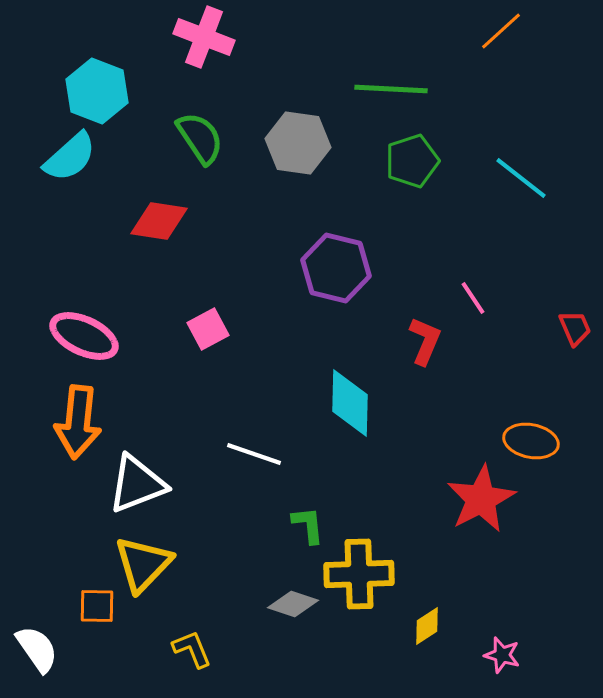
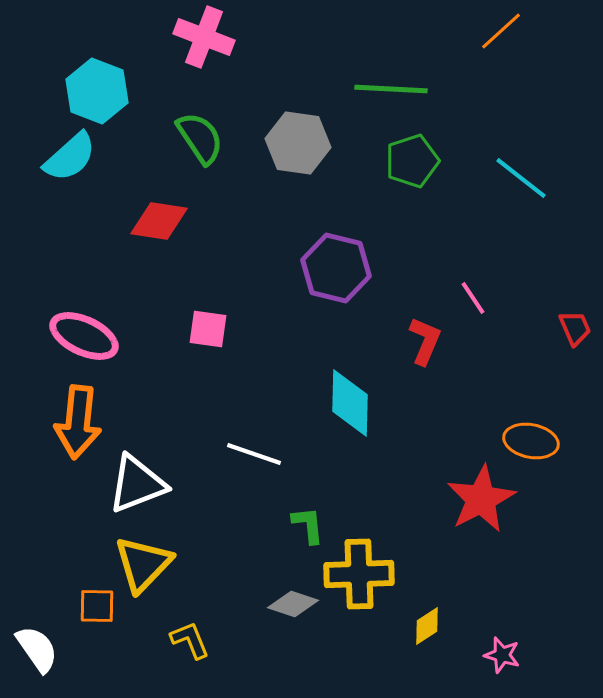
pink square: rotated 36 degrees clockwise
yellow L-shape: moved 2 px left, 9 px up
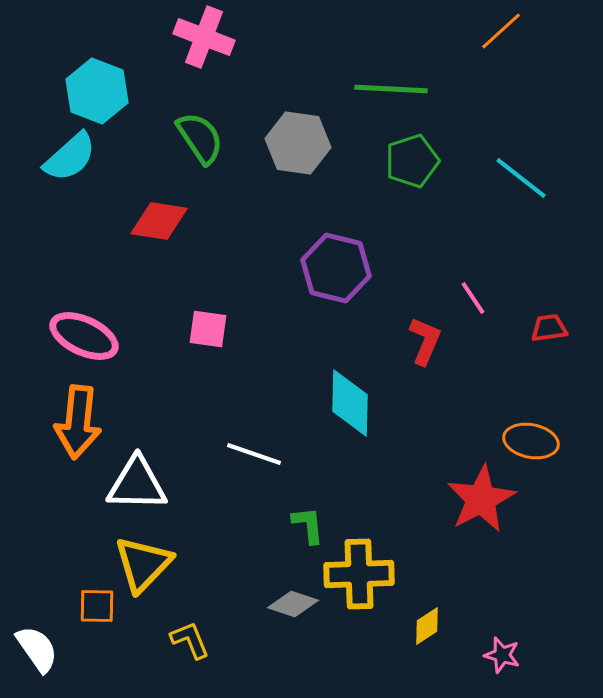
red trapezoid: moved 26 px left; rotated 75 degrees counterclockwise
white triangle: rotated 22 degrees clockwise
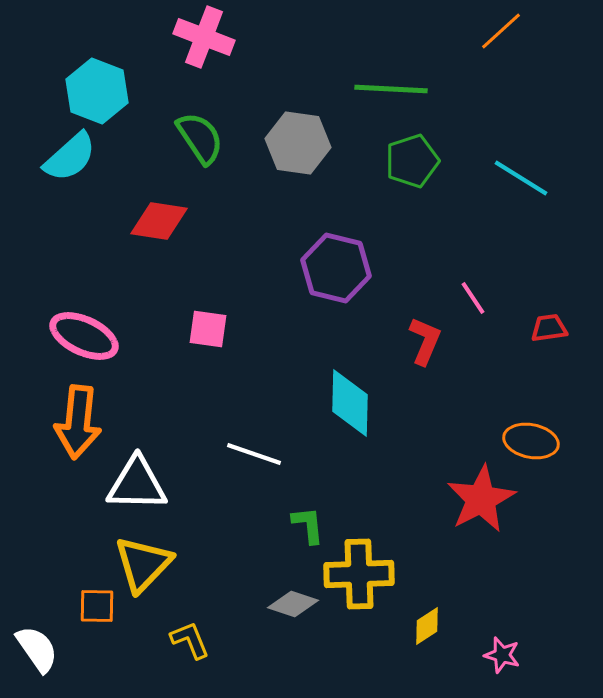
cyan line: rotated 6 degrees counterclockwise
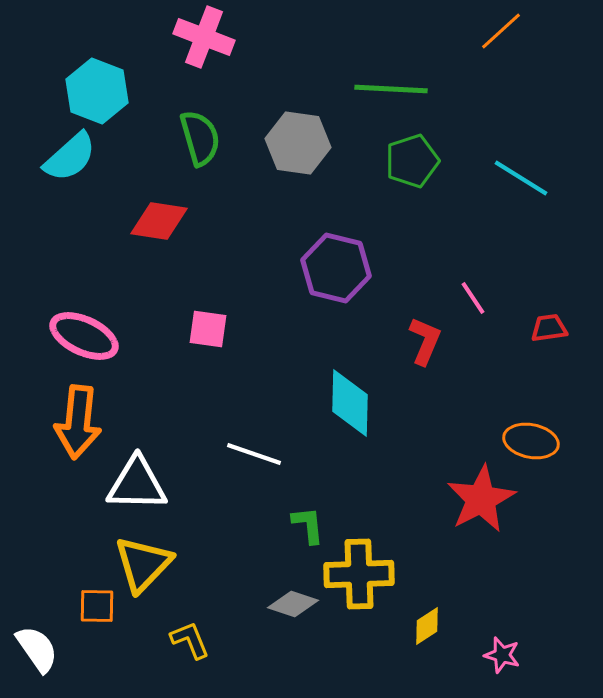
green semicircle: rotated 18 degrees clockwise
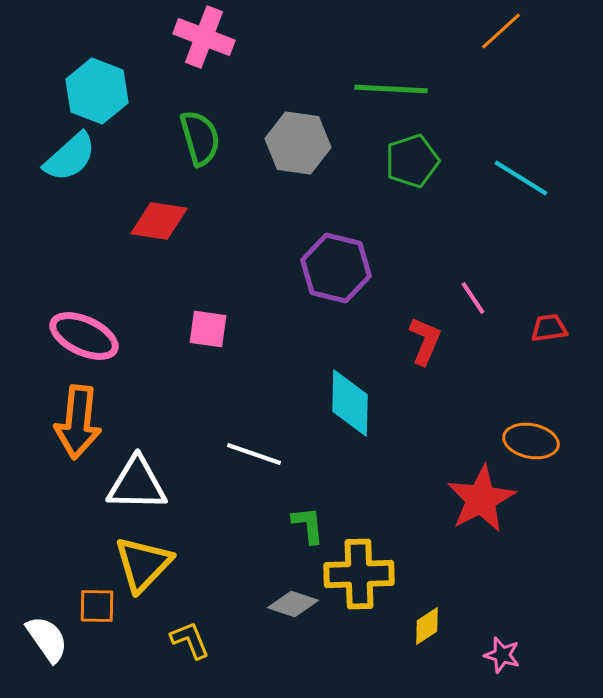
white semicircle: moved 10 px right, 10 px up
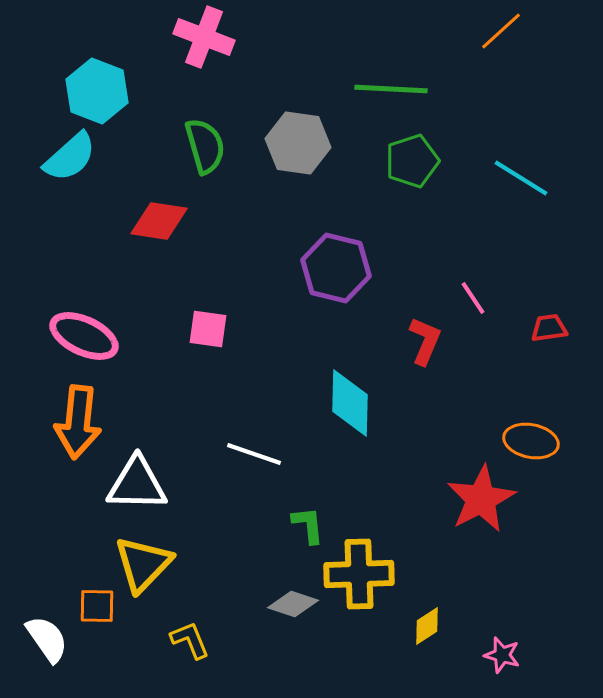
green semicircle: moved 5 px right, 8 px down
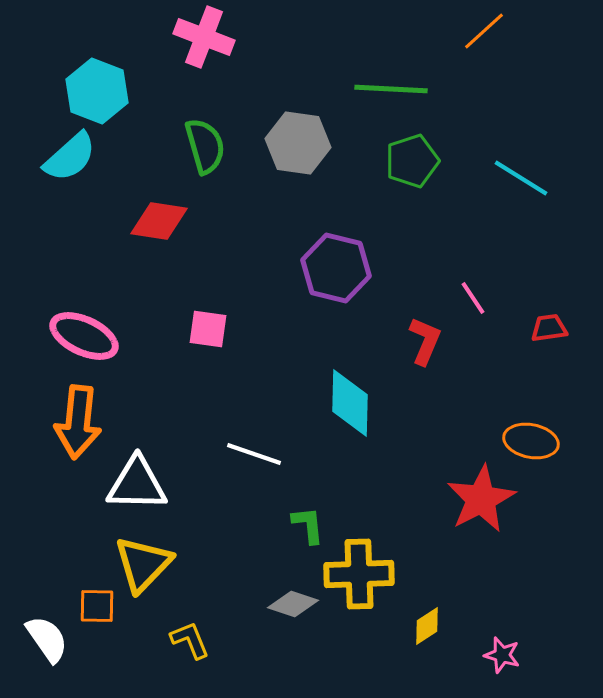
orange line: moved 17 px left
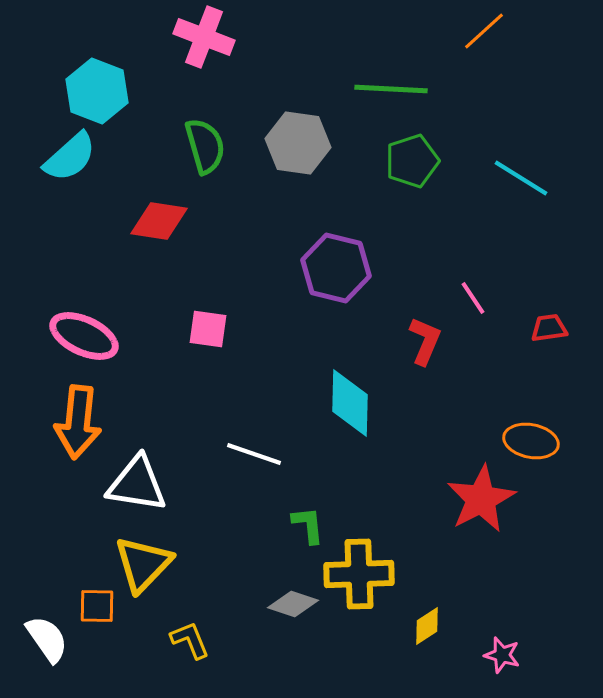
white triangle: rotated 8 degrees clockwise
